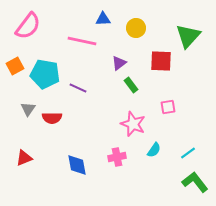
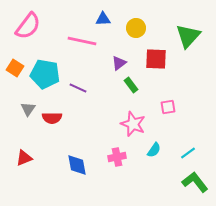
red square: moved 5 px left, 2 px up
orange square: moved 2 px down; rotated 30 degrees counterclockwise
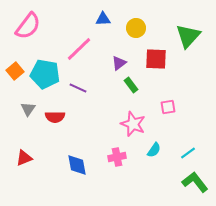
pink line: moved 3 px left, 8 px down; rotated 56 degrees counterclockwise
orange square: moved 3 px down; rotated 18 degrees clockwise
red semicircle: moved 3 px right, 1 px up
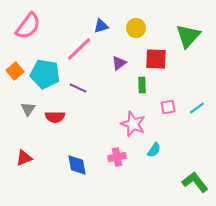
blue triangle: moved 2 px left, 7 px down; rotated 14 degrees counterclockwise
green rectangle: moved 11 px right; rotated 35 degrees clockwise
cyan line: moved 9 px right, 45 px up
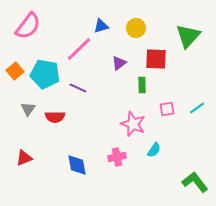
pink square: moved 1 px left, 2 px down
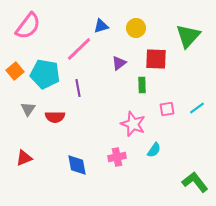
purple line: rotated 54 degrees clockwise
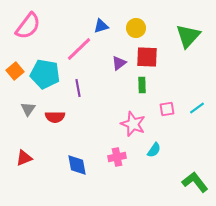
red square: moved 9 px left, 2 px up
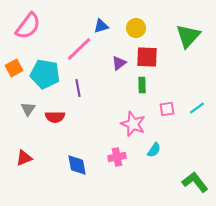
orange square: moved 1 px left, 3 px up; rotated 12 degrees clockwise
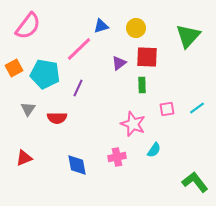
purple line: rotated 36 degrees clockwise
red semicircle: moved 2 px right, 1 px down
